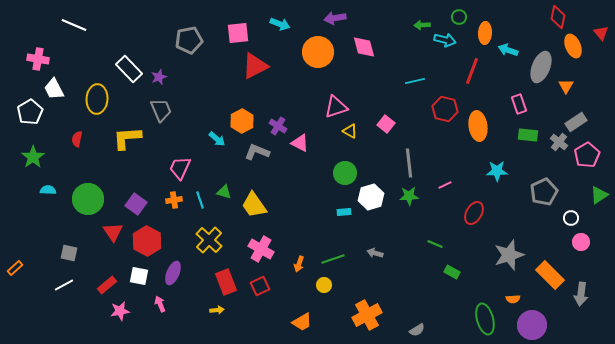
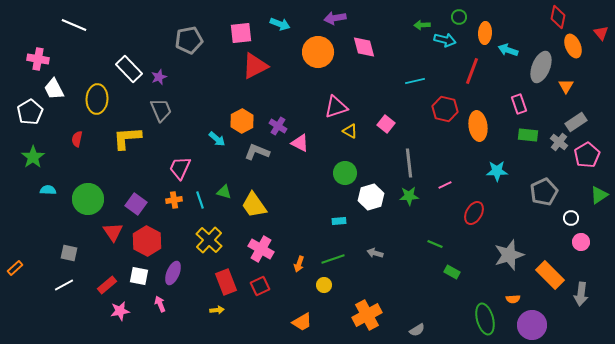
pink square at (238, 33): moved 3 px right
cyan rectangle at (344, 212): moved 5 px left, 9 px down
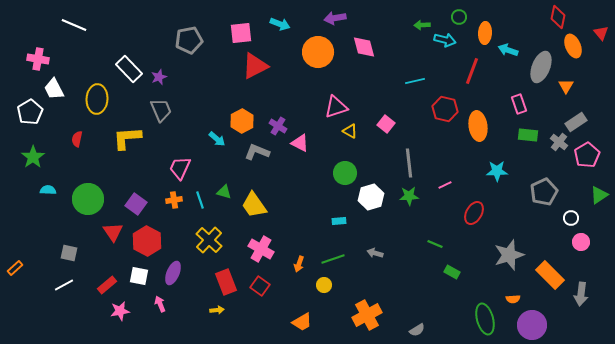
red square at (260, 286): rotated 30 degrees counterclockwise
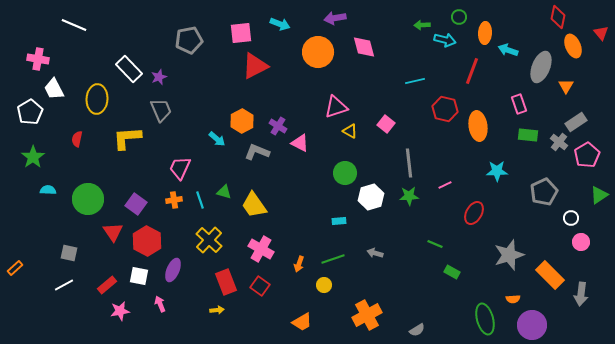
purple ellipse at (173, 273): moved 3 px up
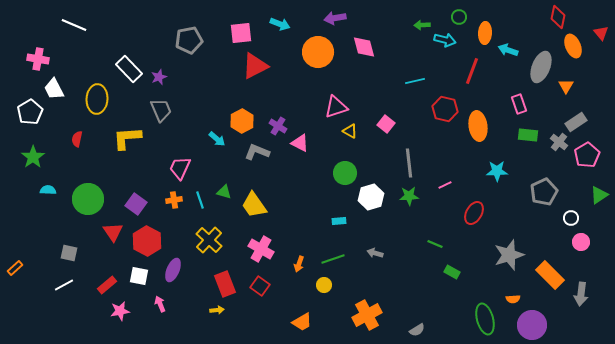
red rectangle at (226, 282): moved 1 px left, 2 px down
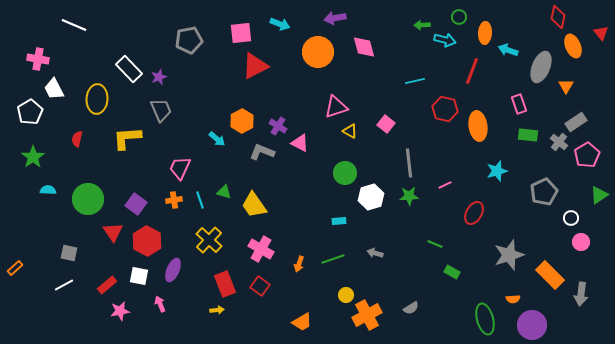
gray L-shape at (257, 152): moved 5 px right
cyan star at (497, 171): rotated 15 degrees counterclockwise
yellow circle at (324, 285): moved 22 px right, 10 px down
gray semicircle at (417, 330): moved 6 px left, 22 px up
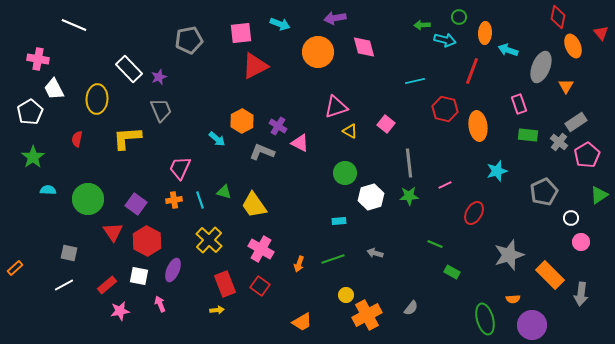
gray semicircle at (411, 308): rotated 21 degrees counterclockwise
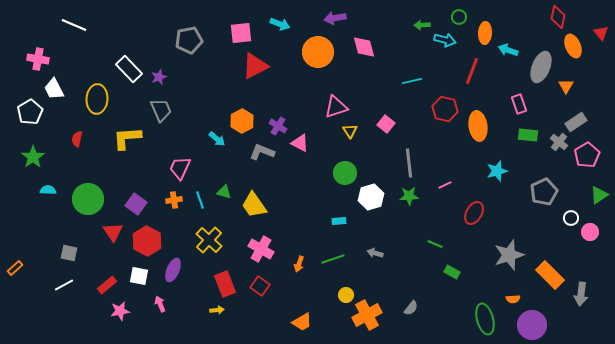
cyan line at (415, 81): moved 3 px left
yellow triangle at (350, 131): rotated 28 degrees clockwise
pink circle at (581, 242): moved 9 px right, 10 px up
